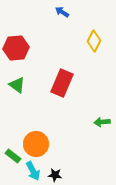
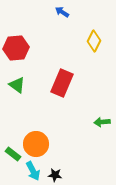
green rectangle: moved 2 px up
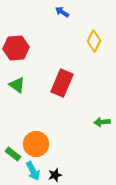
black star: rotated 24 degrees counterclockwise
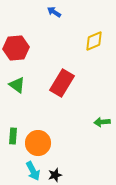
blue arrow: moved 8 px left
yellow diamond: rotated 40 degrees clockwise
red rectangle: rotated 8 degrees clockwise
orange circle: moved 2 px right, 1 px up
green rectangle: moved 18 px up; rotated 56 degrees clockwise
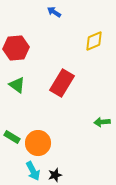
green rectangle: moved 1 px left, 1 px down; rotated 63 degrees counterclockwise
